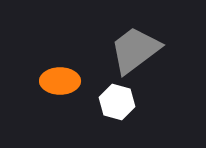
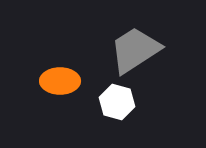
gray trapezoid: rotated 4 degrees clockwise
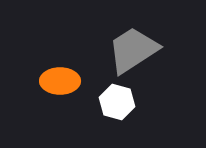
gray trapezoid: moved 2 px left
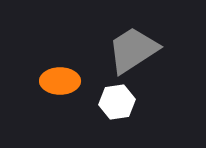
white hexagon: rotated 24 degrees counterclockwise
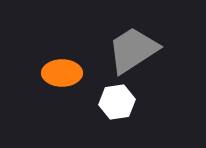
orange ellipse: moved 2 px right, 8 px up
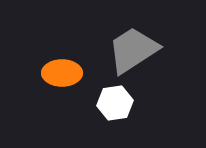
white hexagon: moved 2 px left, 1 px down
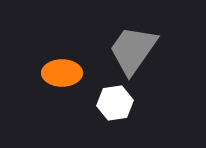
gray trapezoid: rotated 22 degrees counterclockwise
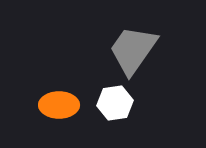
orange ellipse: moved 3 px left, 32 px down
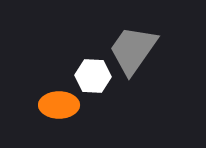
white hexagon: moved 22 px left, 27 px up; rotated 12 degrees clockwise
